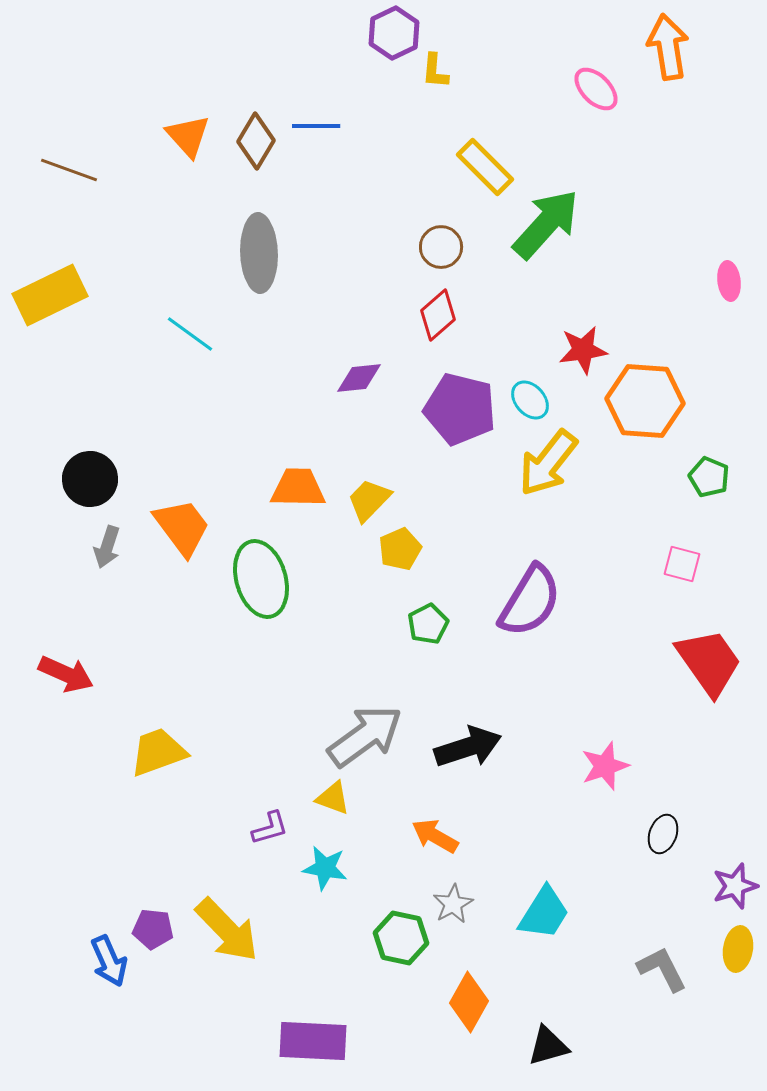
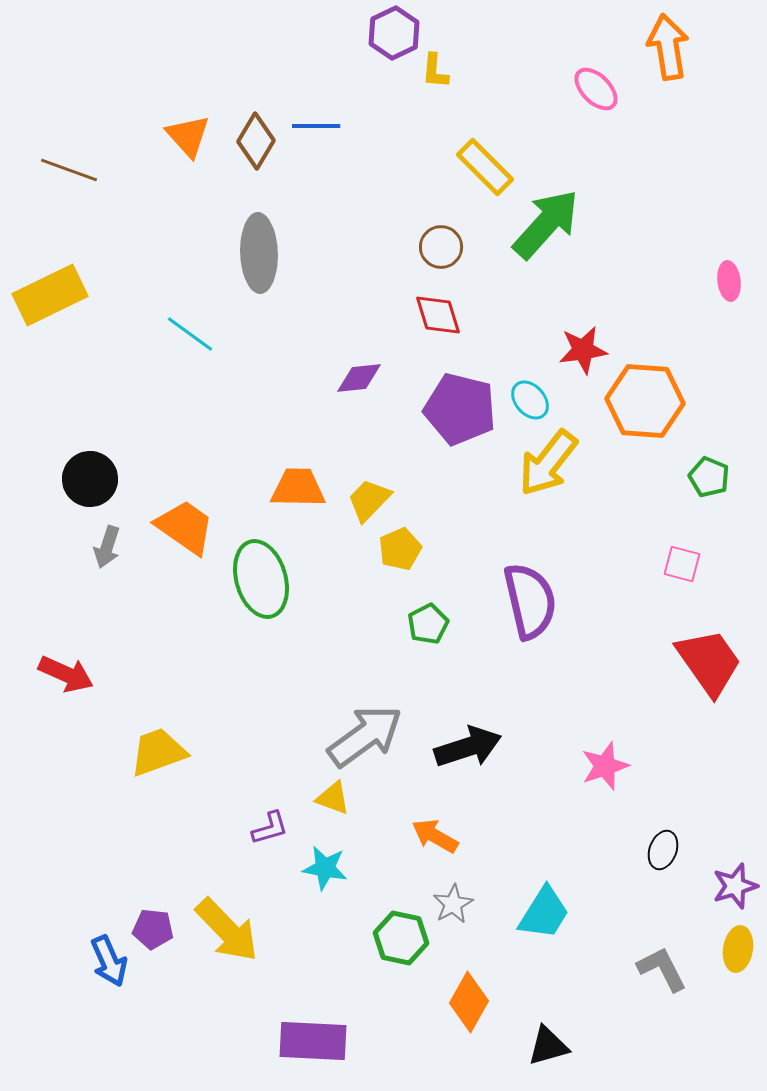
red diamond at (438, 315): rotated 66 degrees counterclockwise
orange trapezoid at (182, 527): moved 3 px right; rotated 18 degrees counterclockwise
purple semicircle at (530, 601): rotated 44 degrees counterclockwise
black ellipse at (663, 834): moved 16 px down
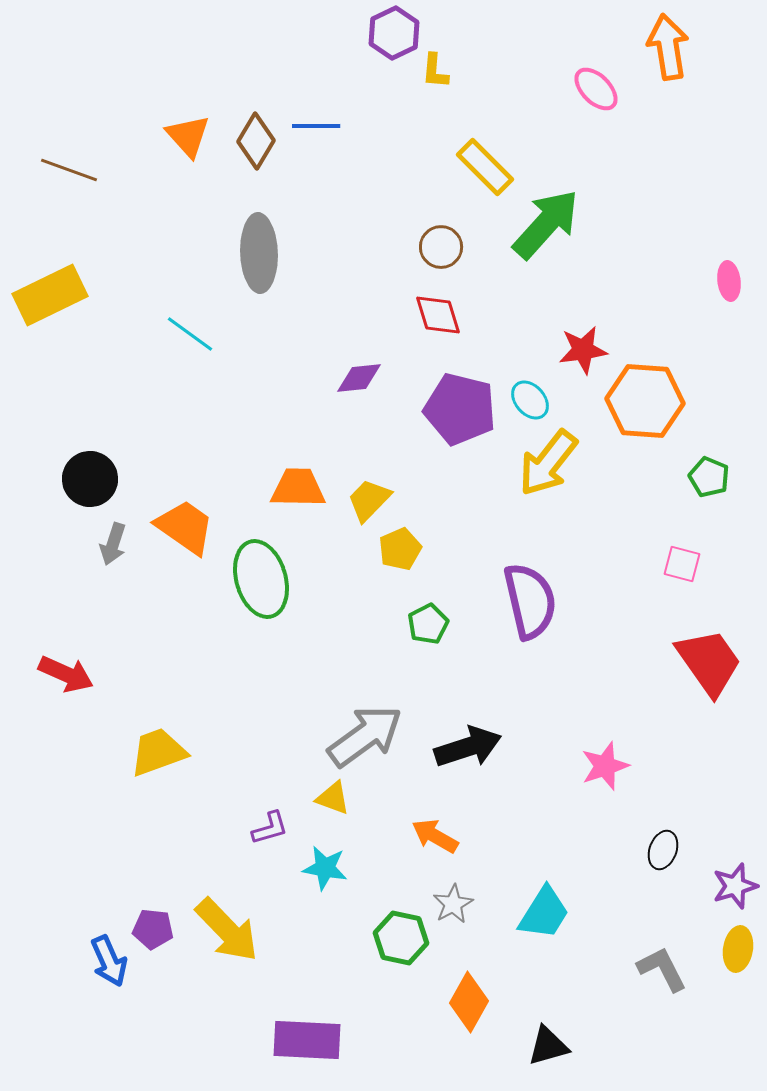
gray arrow at (107, 547): moved 6 px right, 3 px up
purple rectangle at (313, 1041): moved 6 px left, 1 px up
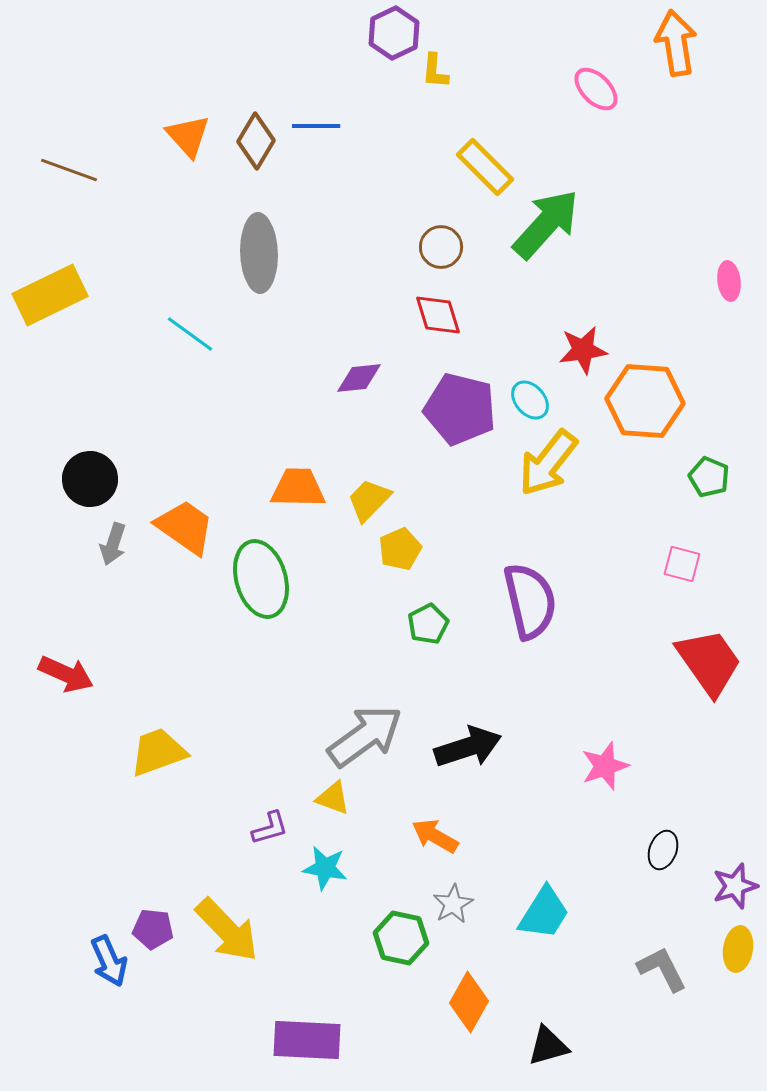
orange arrow at (668, 47): moved 8 px right, 4 px up
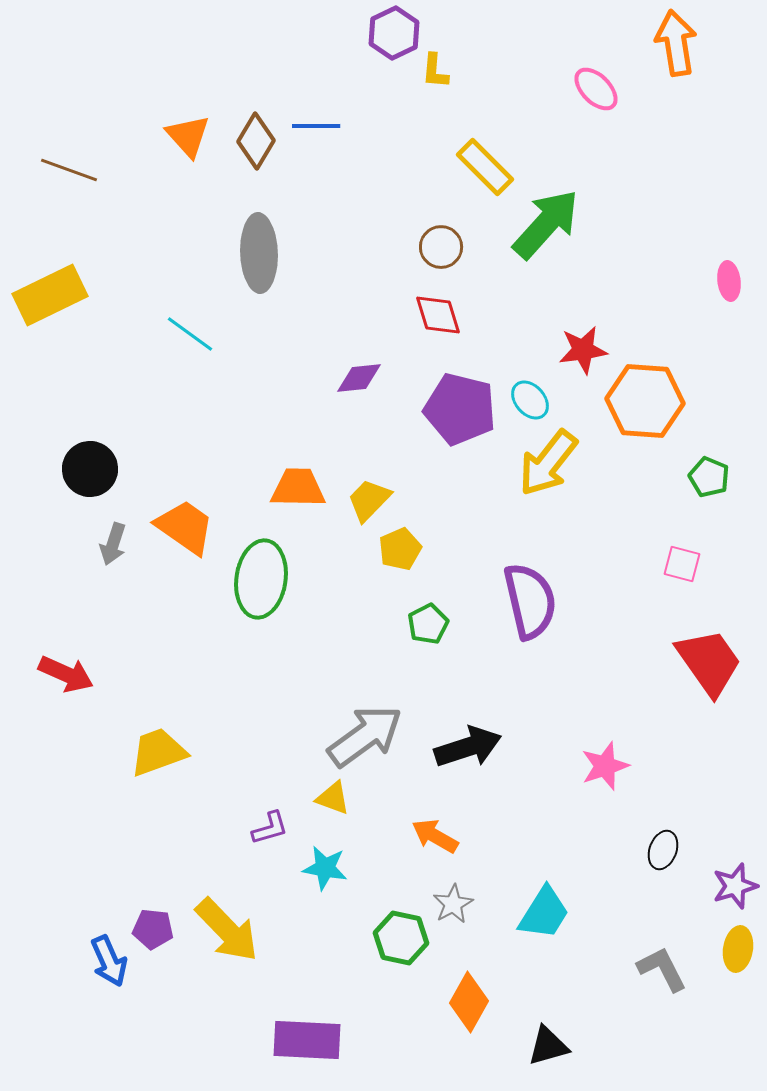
black circle at (90, 479): moved 10 px up
green ellipse at (261, 579): rotated 24 degrees clockwise
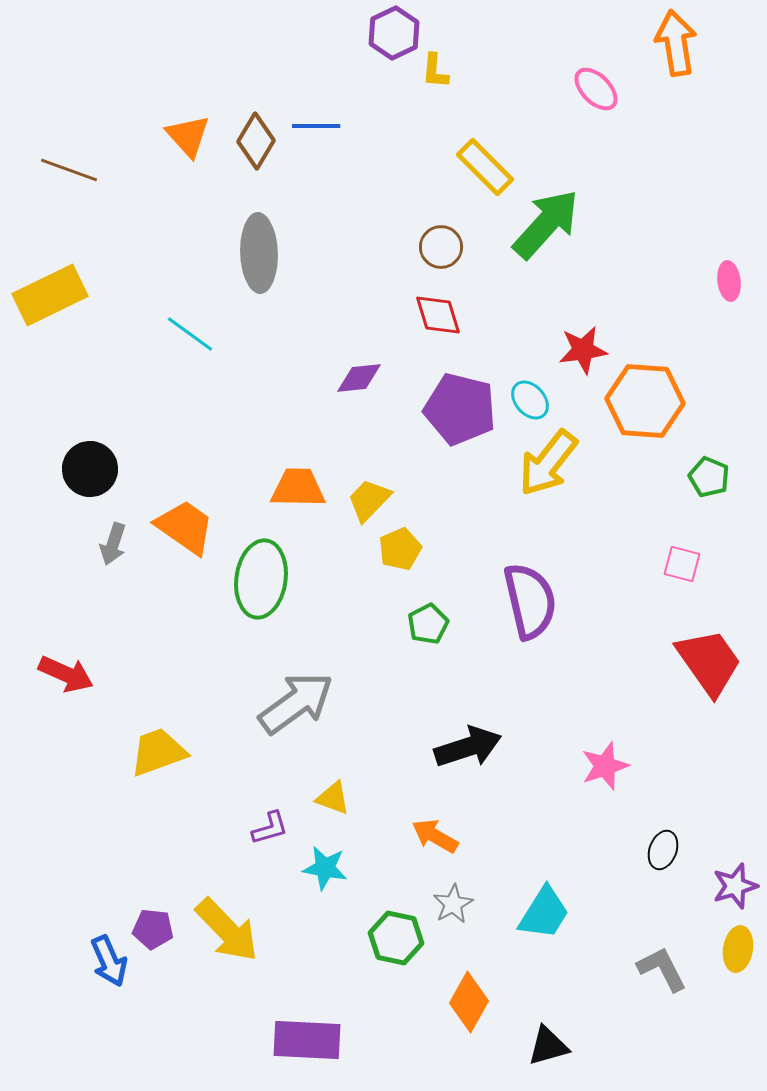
gray arrow at (365, 736): moved 69 px left, 33 px up
green hexagon at (401, 938): moved 5 px left
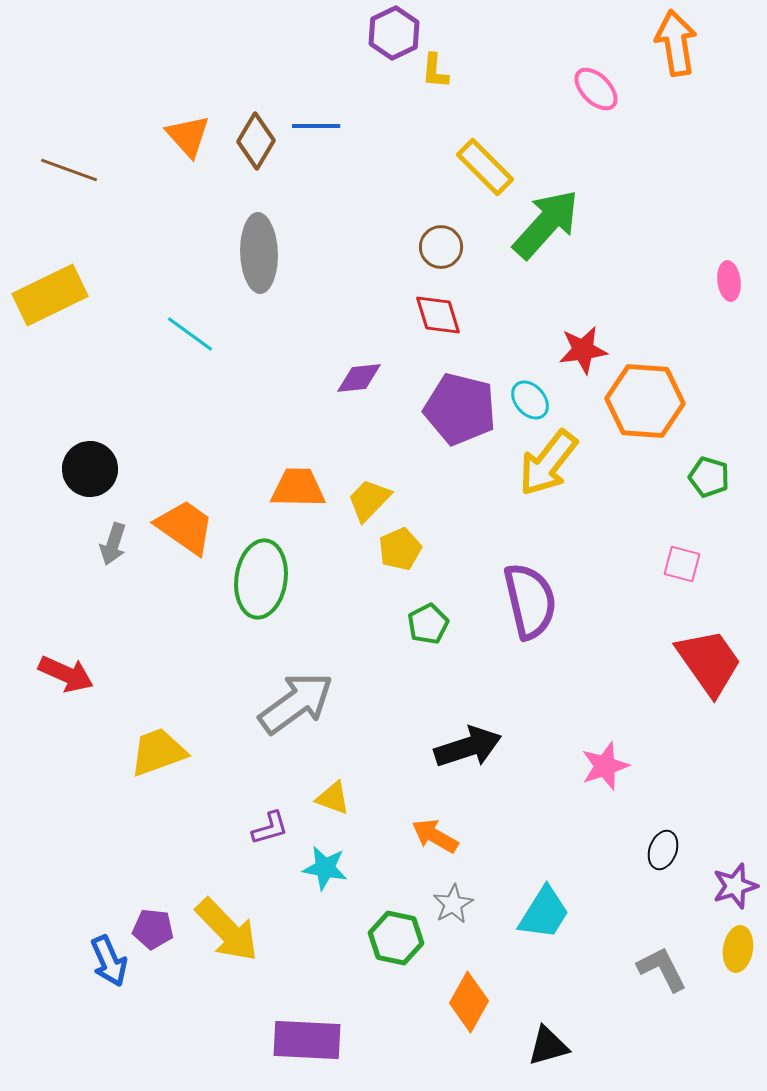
green pentagon at (709, 477): rotated 6 degrees counterclockwise
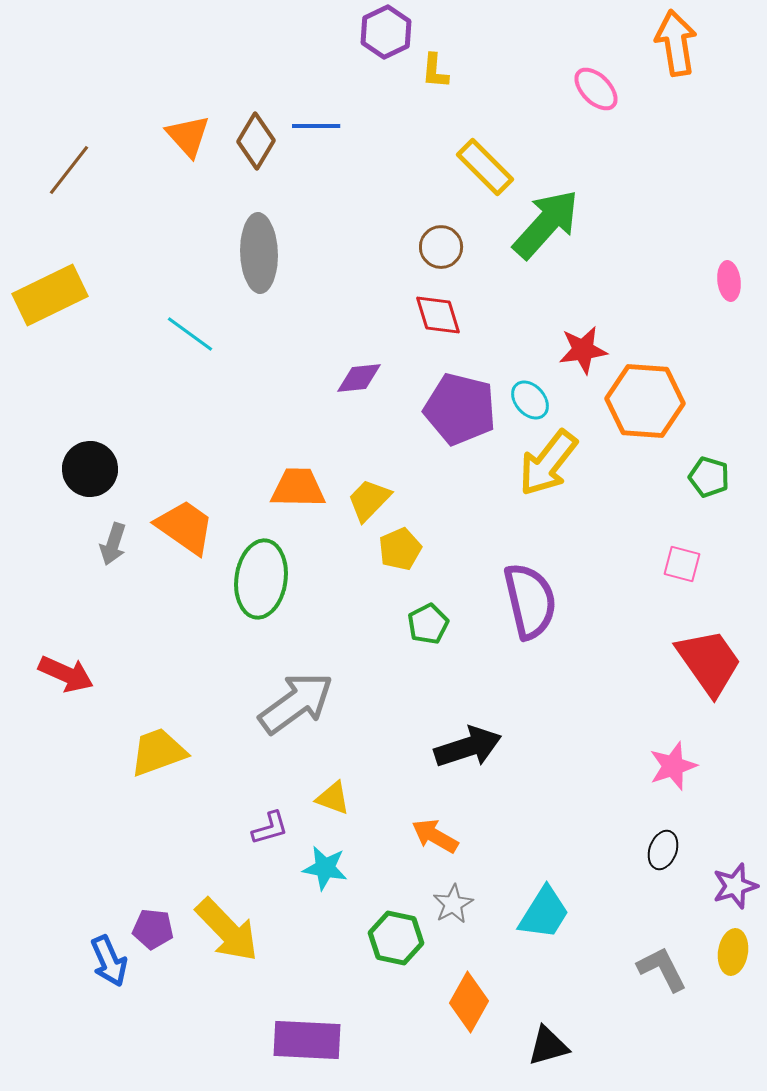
purple hexagon at (394, 33): moved 8 px left, 1 px up
brown line at (69, 170): rotated 72 degrees counterclockwise
pink star at (605, 766): moved 68 px right
yellow ellipse at (738, 949): moved 5 px left, 3 px down
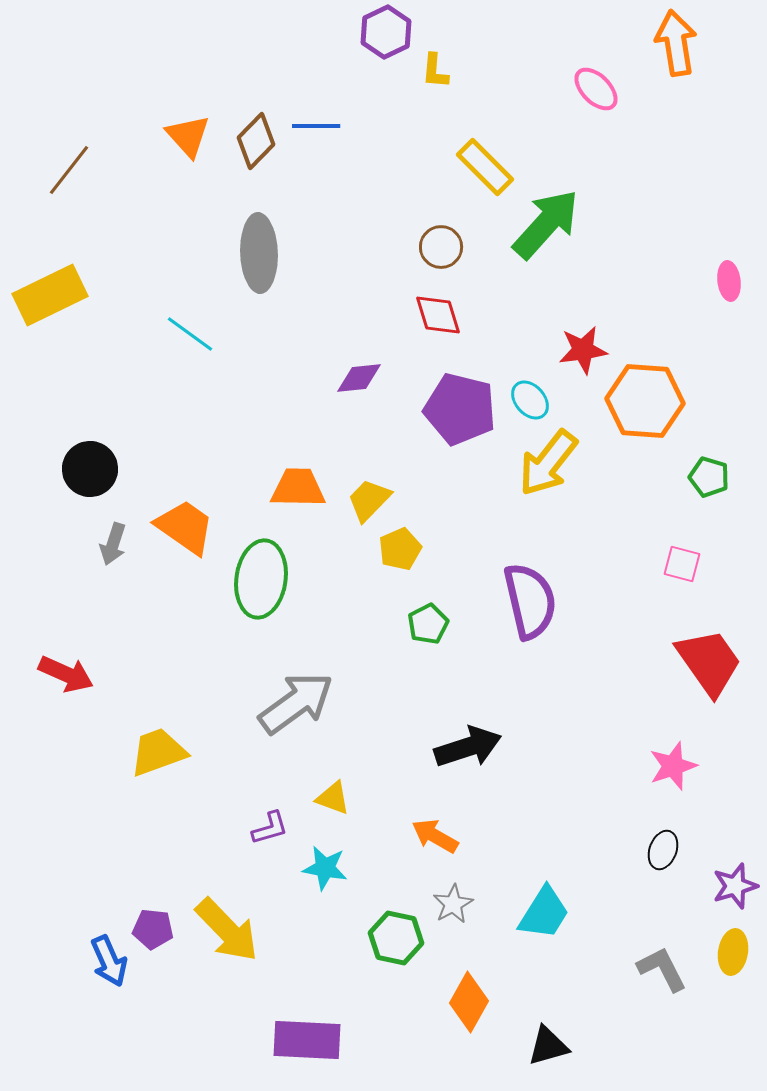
brown diamond at (256, 141): rotated 14 degrees clockwise
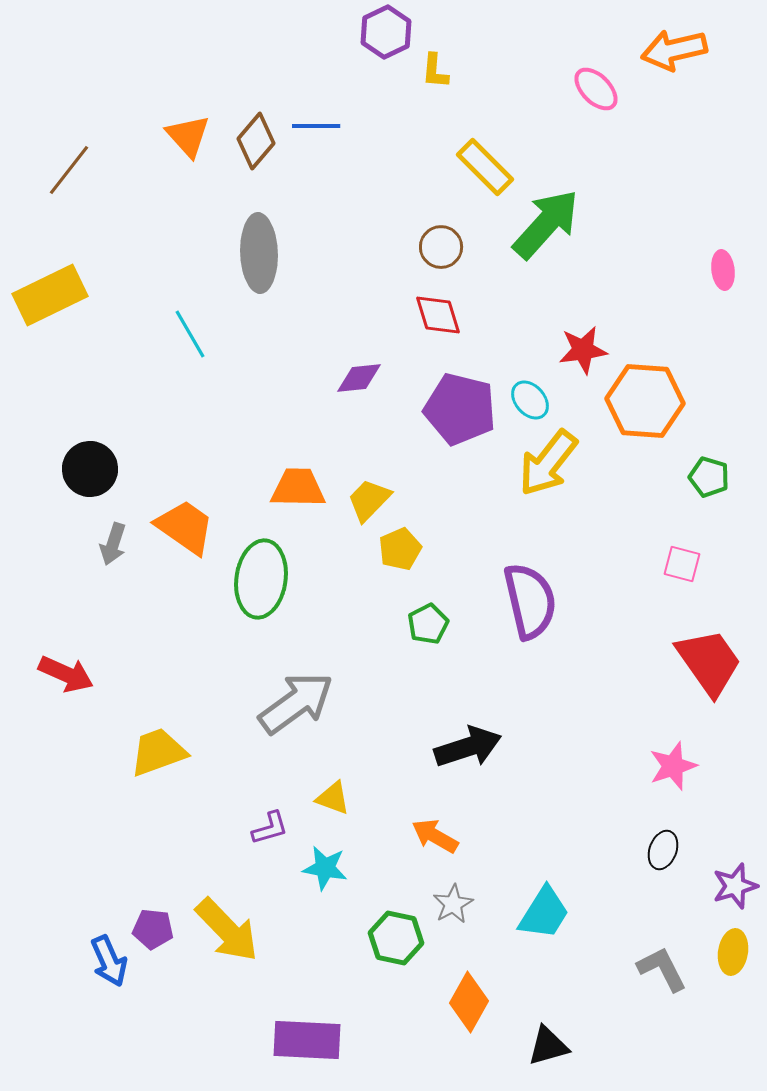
orange arrow at (676, 43): moved 2 px left, 7 px down; rotated 94 degrees counterclockwise
brown diamond at (256, 141): rotated 4 degrees counterclockwise
pink ellipse at (729, 281): moved 6 px left, 11 px up
cyan line at (190, 334): rotated 24 degrees clockwise
